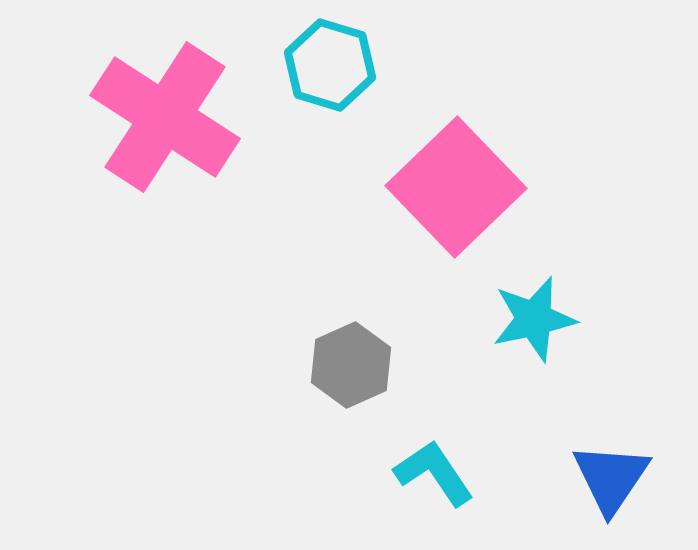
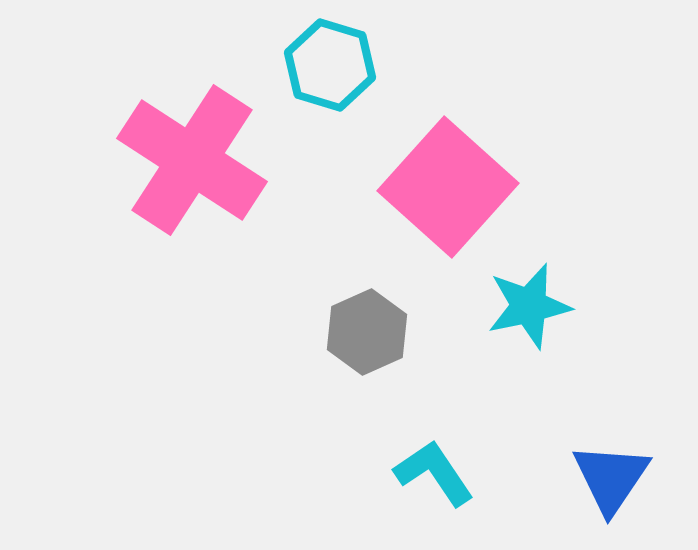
pink cross: moved 27 px right, 43 px down
pink square: moved 8 px left; rotated 4 degrees counterclockwise
cyan star: moved 5 px left, 13 px up
gray hexagon: moved 16 px right, 33 px up
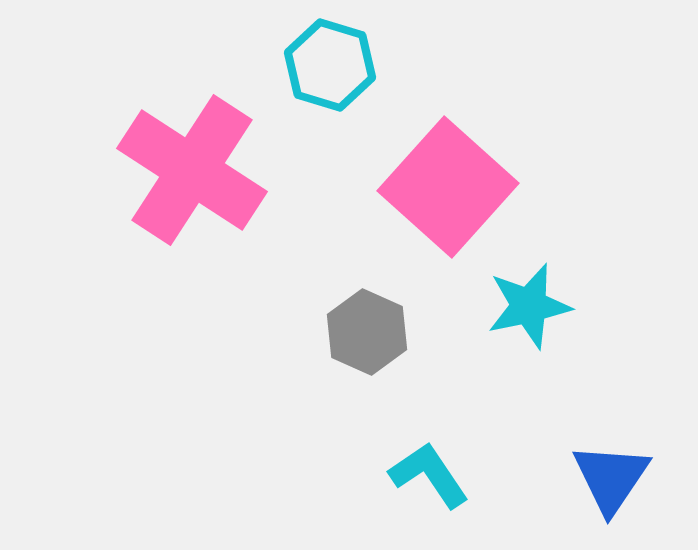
pink cross: moved 10 px down
gray hexagon: rotated 12 degrees counterclockwise
cyan L-shape: moved 5 px left, 2 px down
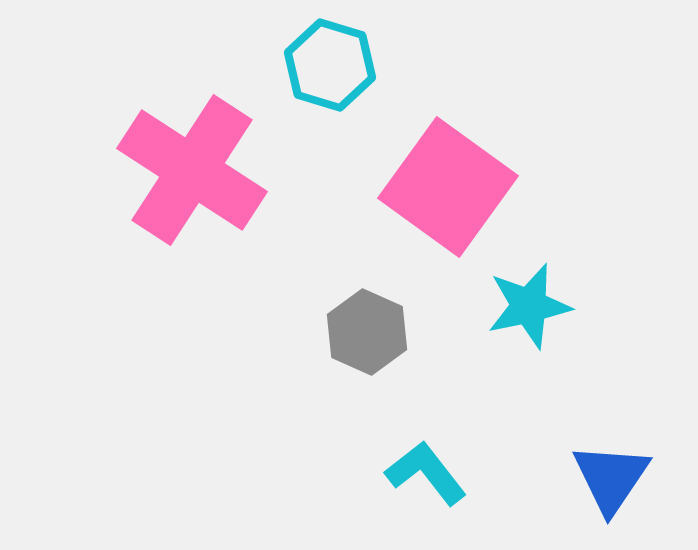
pink square: rotated 6 degrees counterclockwise
cyan L-shape: moved 3 px left, 2 px up; rotated 4 degrees counterclockwise
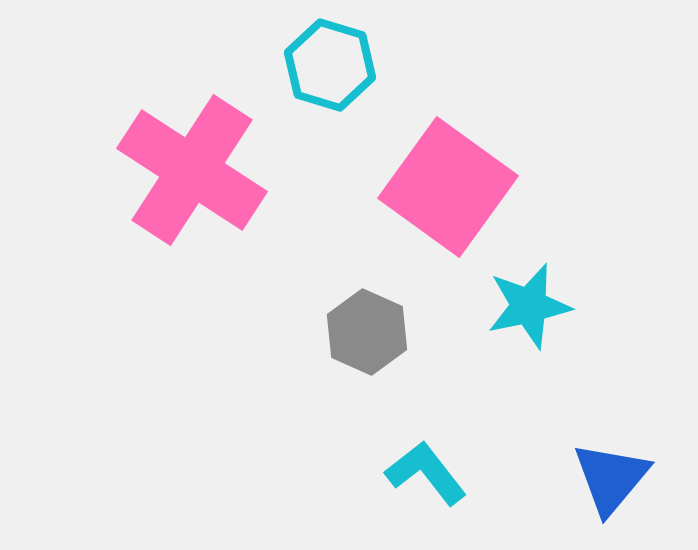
blue triangle: rotated 6 degrees clockwise
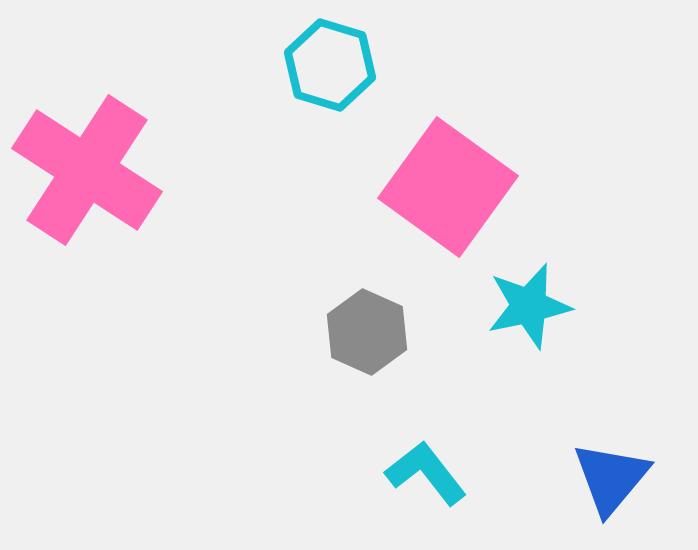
pink cross: moved 105 px left
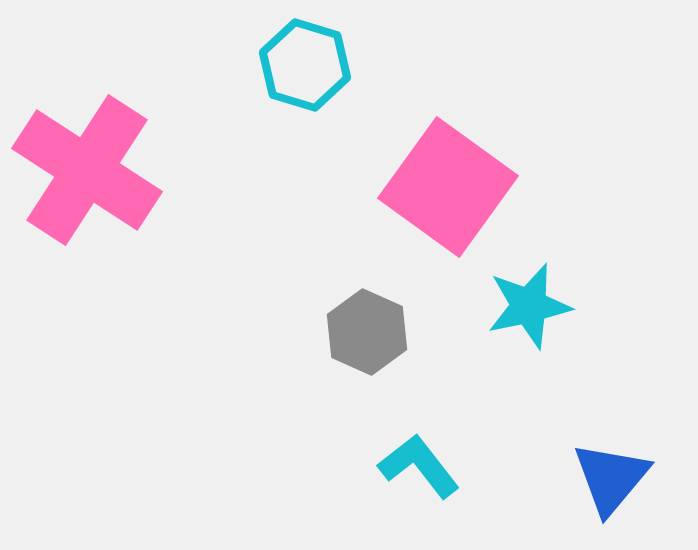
cyan hexagon: moved 25 px left
cyan L-shape: moved 7 px left, 7 px up
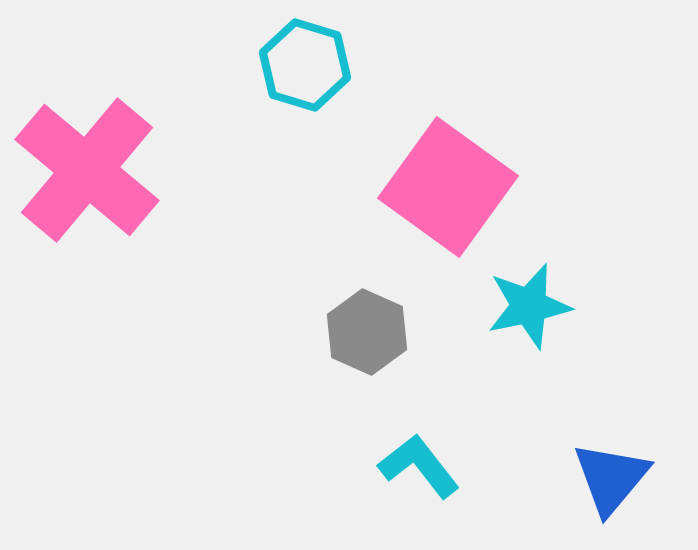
pink cross: rotated 7 degrees clockwise
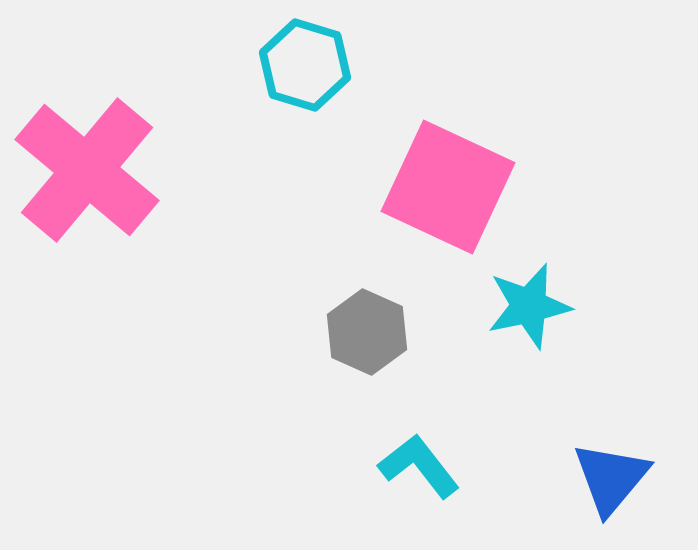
pink square: rotated 11 degrees counterclockwise
